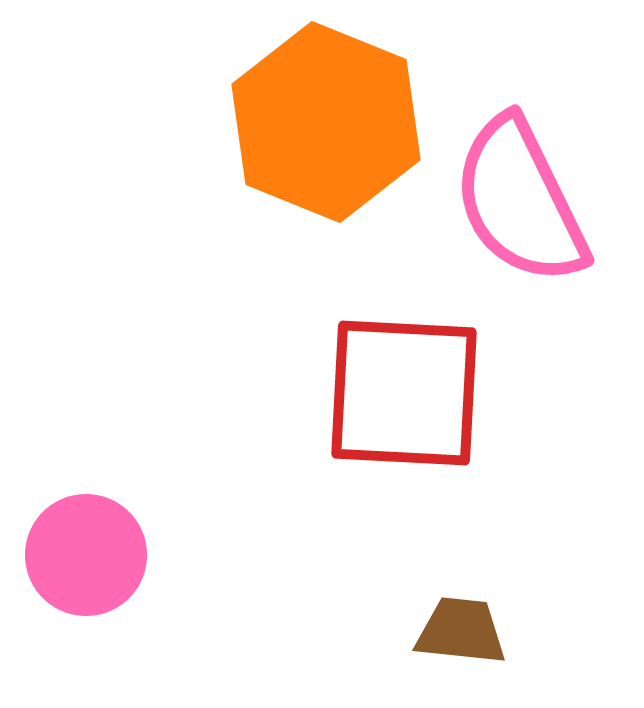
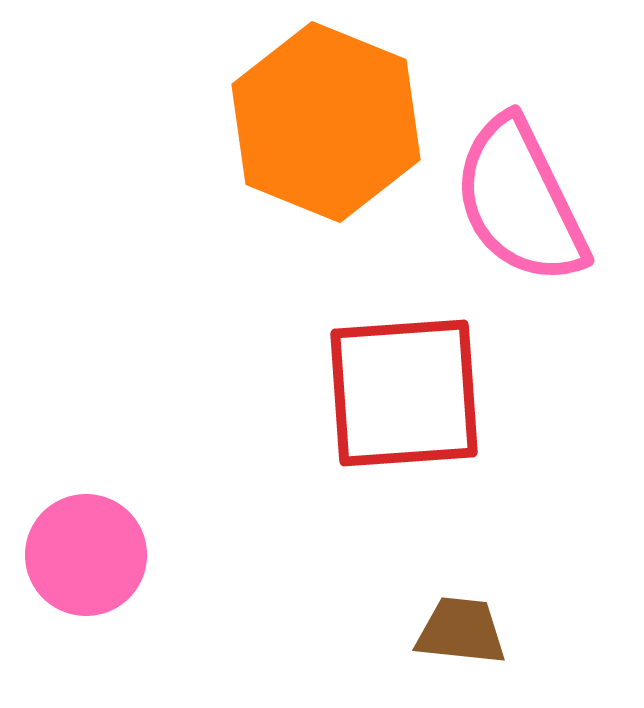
red square: rotated 7 degrees counterclockwise
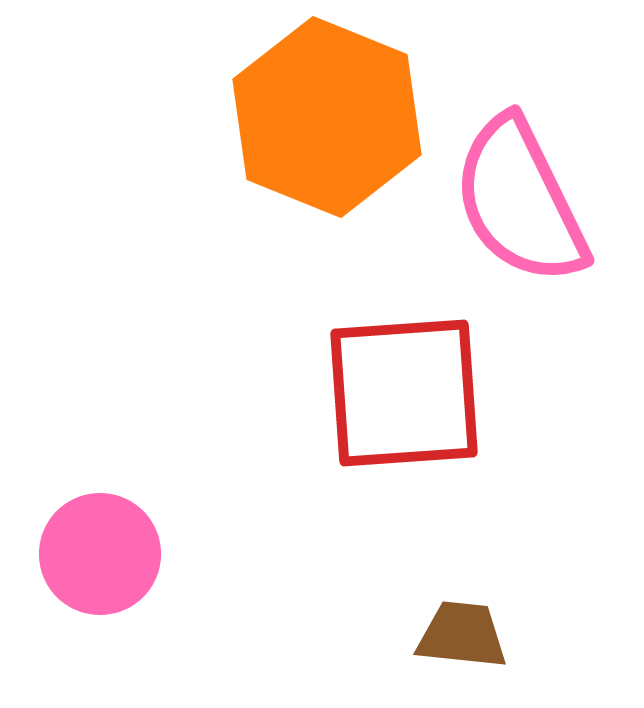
orange hexagon: moved 1 px right, 5 px up
pink circle: moved 14 px right, 1 px up
brown trapezoid: moved 1 px right, 4 px down
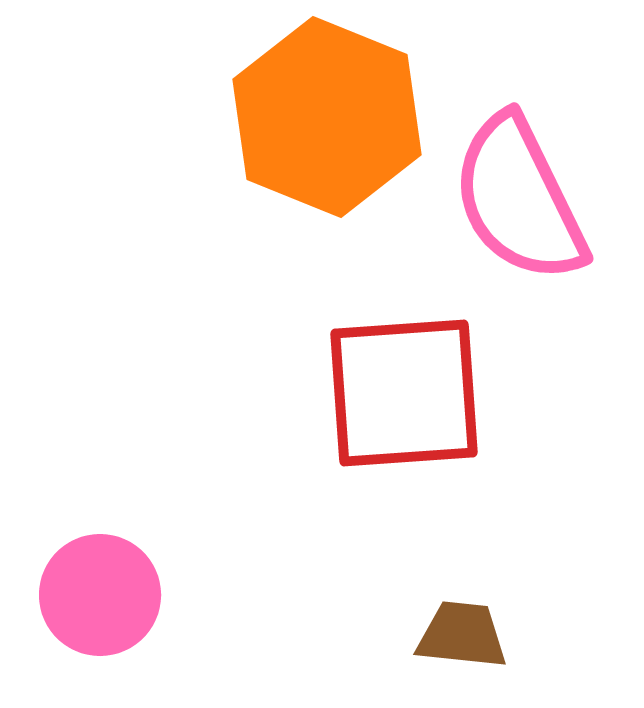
pink semicircle: moved 1 px left, 2 px up
pink circle: moved 41 px down
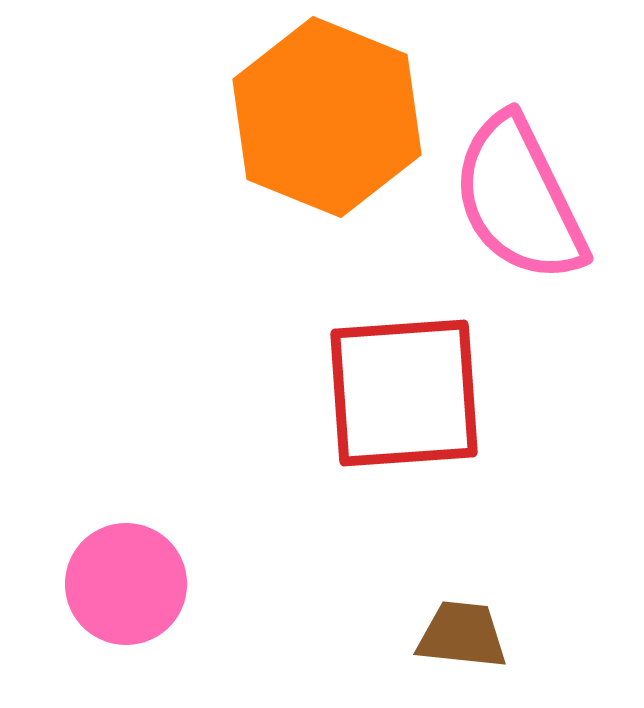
pink circle: moved 26 px right, 11 px up
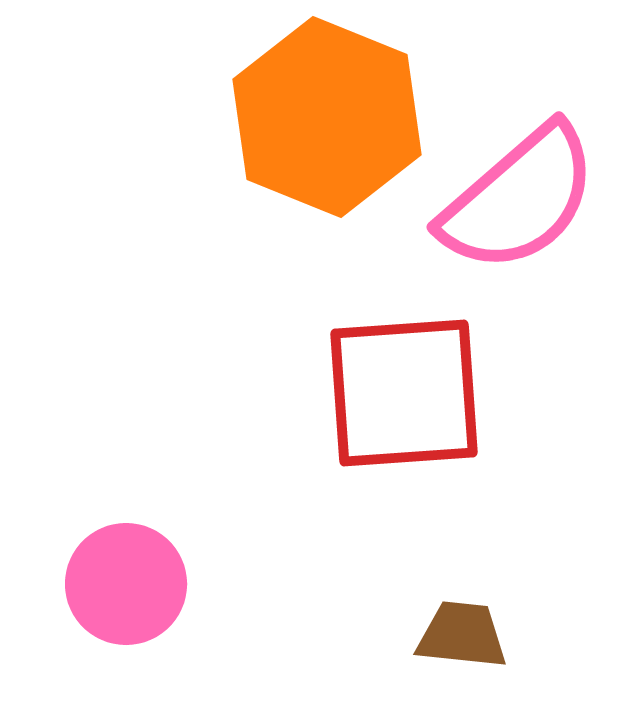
pink semicircle: rotated 105 degrees counterclockwise
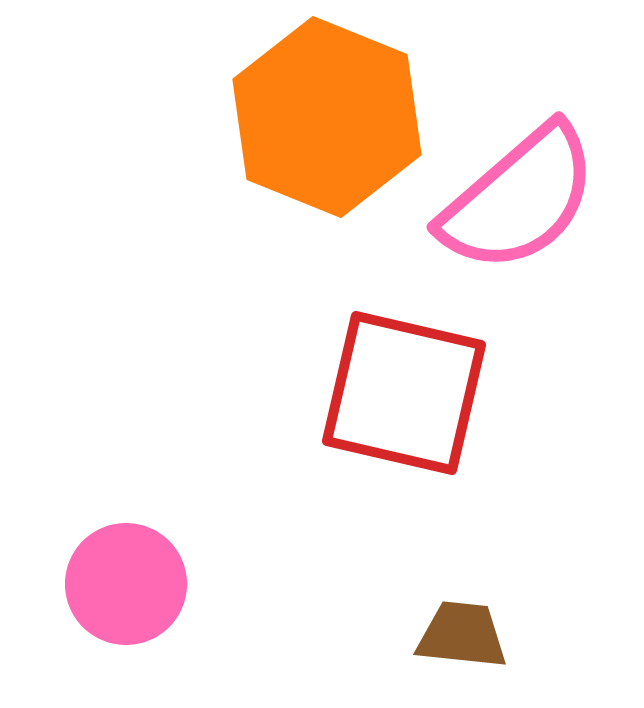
red square: rotated 17 degrees clockwise
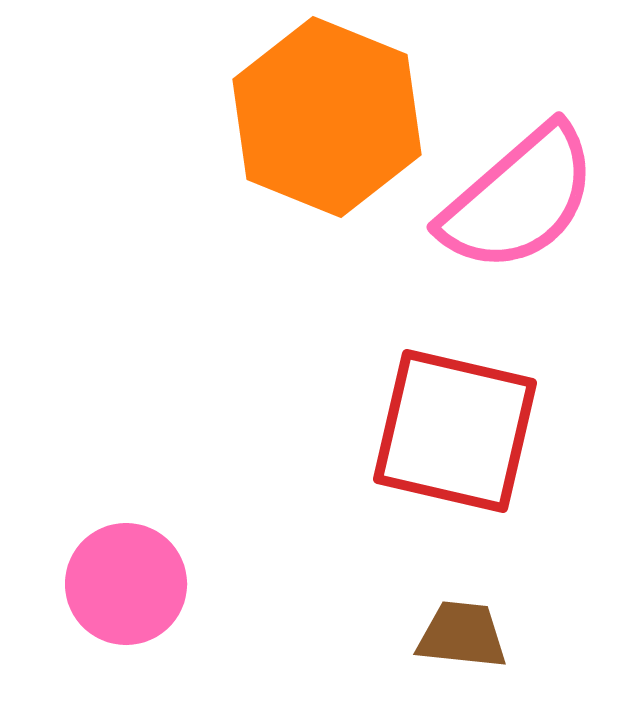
red square: moved 51 px right, 38 px down
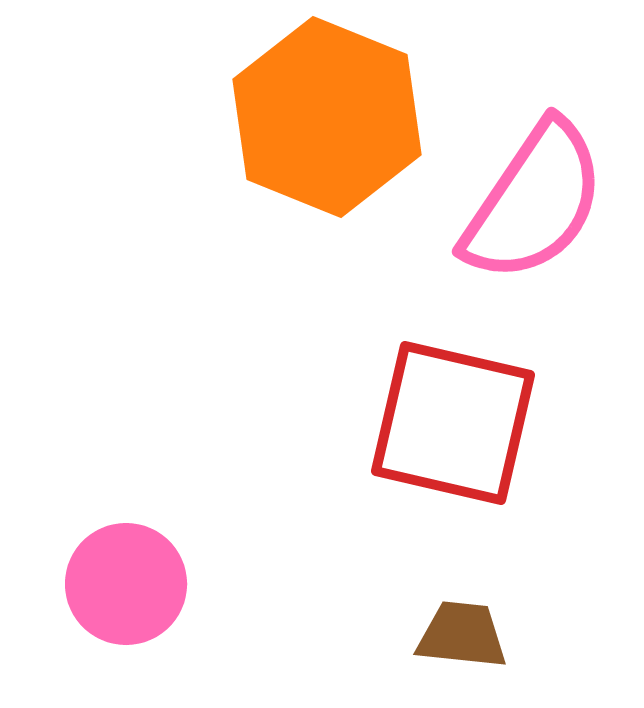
pink semicircle: moved 15 px right, 3 px down; rotated 15 degrees counterclockwise
red square: moved 2 px left, 8 px up
